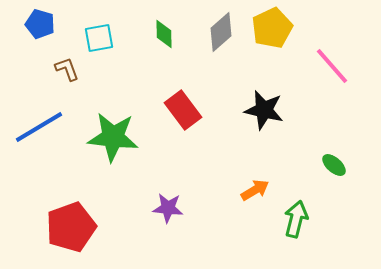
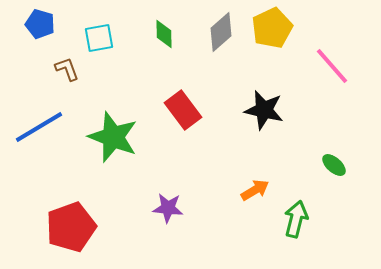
green star: rotated 15 degrees clockwise
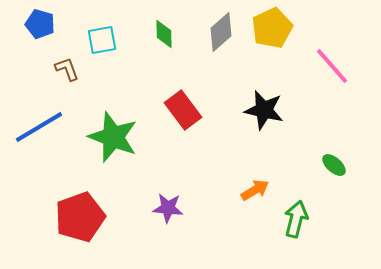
cyan square: moved 3 px right, 2 px down
red pentagon: moved 9 px right, 10 px up
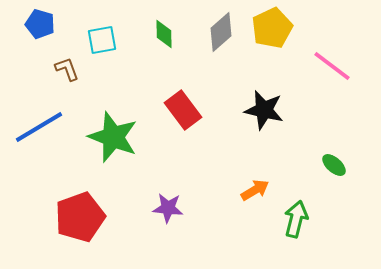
pink line: rotated 12 degrees counterclockwise
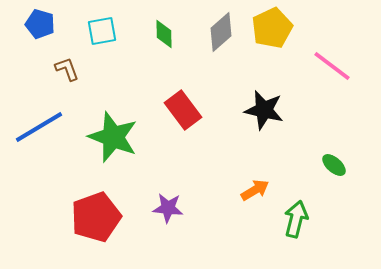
cyan square: moved 9 px up
red pentagon: moved 16 px right
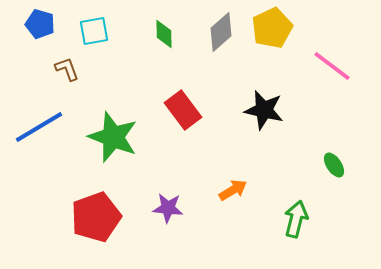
cyan square: moved 8 px left
green ellipse: rotated 15 degrees clockwise
orange arrow: moved 22 px left
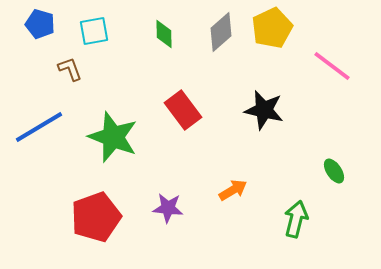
brown L-shape: moved 3 px right
green ellipse: moved 6 px down
